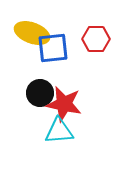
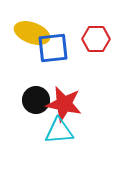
black circle: moved 4 px left, 7 px down
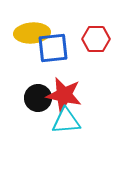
yellow ellipse: rotated 24 degrees counterclockwise
black circle: moved 2 px right, 2 px up
red star: moved 9 px up
cyan triangle: moved 7 px right, 10 px up
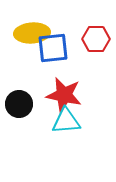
black circle: moved 19 px left, 6 px down
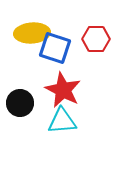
blue square: moved 2 px right; rotated 24 degrees clockwise
red star: moved 1 px left, 5 px up; rotated 15 degrees clockwise
black circle: moved 1 px right, 1 px up
cyan triangle: moved 4 px left
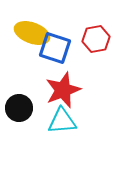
yellow ellipse: rotated 24 degrees clockwise
red hexagon: rotated 12 degrees counterclockwise
red star: rotated 24 degrees clockwise
black circle: moved 1 px left, 5 px down
